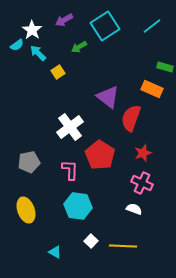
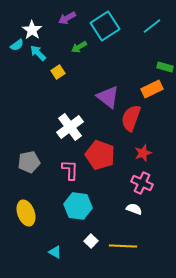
purple arrow: moved 3 px right, 2 px up
orange rectangle: rotated 50 degrees counterclockwise
red pentagon: rotated 12 degrees counterclockwise
yellow ellipse: moved 3 px down
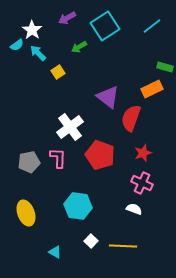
pink L-shape: moved 12 px left, 12 px up
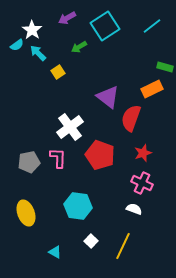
yellow line: rotated 68 degrees counterclockwise
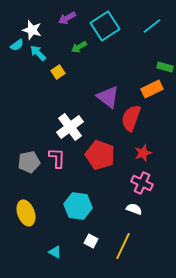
white star: rotated 18 degrees counterclockwise
pink L-shape: moved 1 px left
white square: rotated 16 degrees counterclockwise
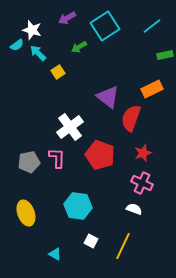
green rectangle: moved 12 px up; rotated 28 degrees counterclockwise
cyan triangle: moved 2 px down
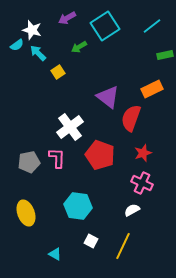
white semicircle: moved 2 px left, 1 px down; rotated 49 degrees counterclockwise
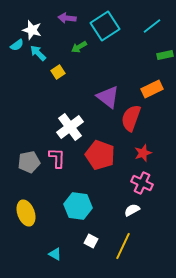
purple arrow: rotated 36 degrees clockwise
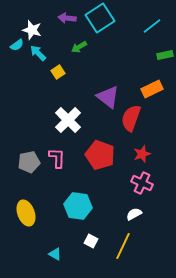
cyan square: moved 5 px left, 8 px up
white cross: moved 2 px left, 7 px up; rotated 8 degrees counterclockwise
red star: moved 1 px left, 1 px down
white semicircle: moved 2 px right, 4 px down
